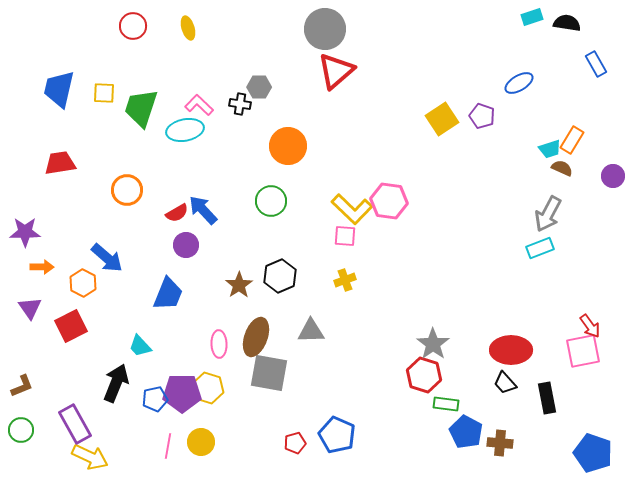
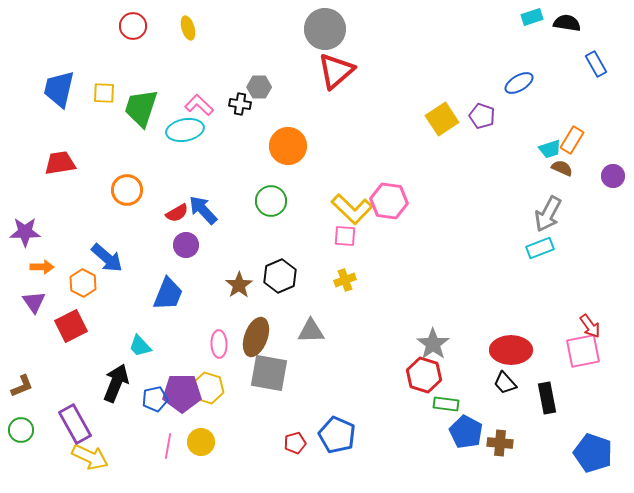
purple triangle at (30, 308): moved 4 px right, 6 px up
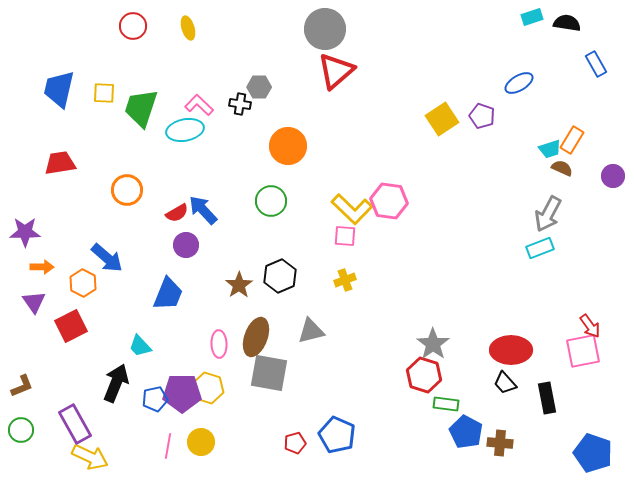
gray triangle at (311, 331): rotated 12 degrees counterclockwise
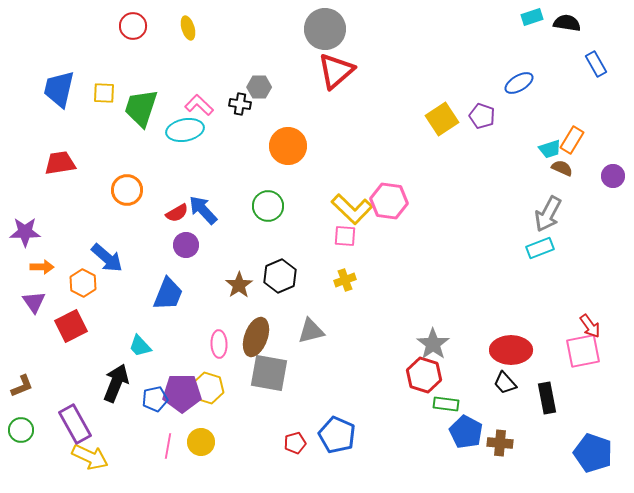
green circle at (271, 201): moved 3 px left, 5 px down
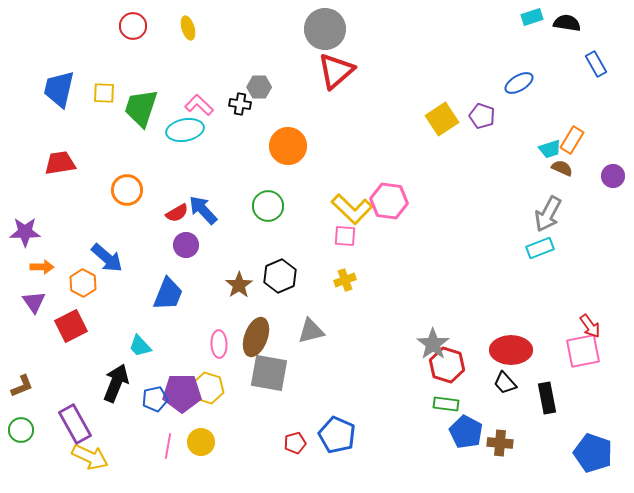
red hexagon at (424, 375): moved 23 px right, 10 px up
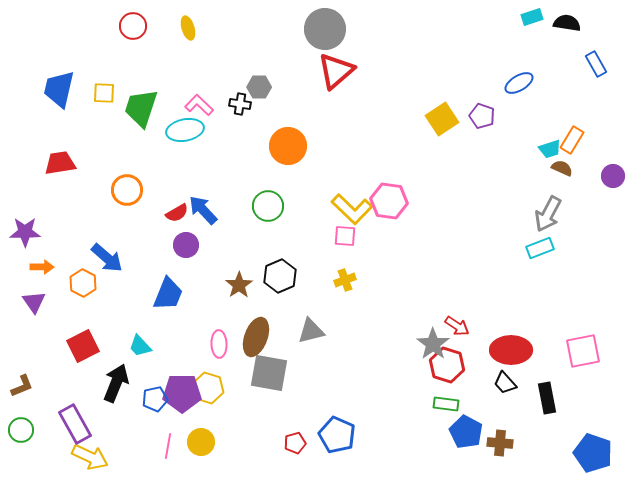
red square at (71, 326): moved 12 px right, 20 px down
red arrow at (590, 326): moved 133 px left; rotated 20 degrees counterclockwise
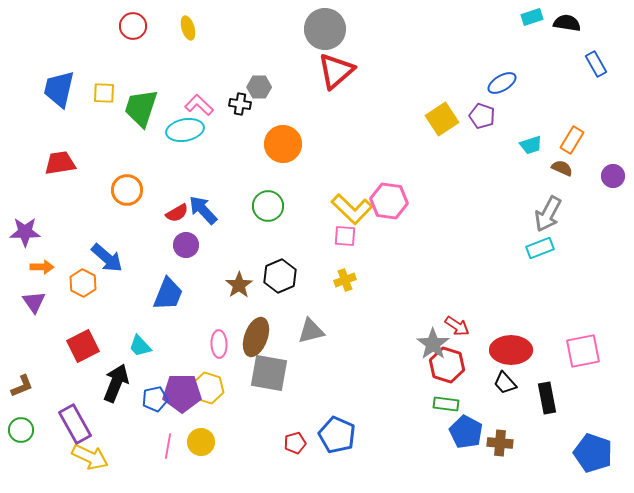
blue ellipse at (519, 83): moved 17 px left
orange circle at (288, 146): moved 5 px left, 2 px up
cyan trapezoid at (550, 149): moved 19 px left, 4 px up
